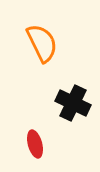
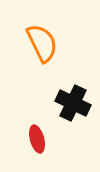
red ellipse: moved 2 px right, 5 px up
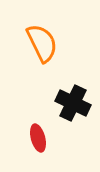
red ellipse: moved 1 px right, 1 px up
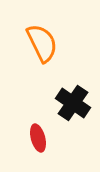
black cross: rotated 8 degrees clockwise
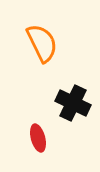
black cross: rotated 8 degrees counterclockwise
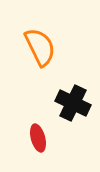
orange semicircle: moved 2 px left, 4 px down
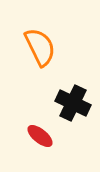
red ellipse: moved 2 px right, 2 px up; rotated 36 degrees counterclockwise
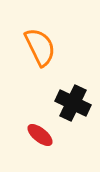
red ellipse: moved 1 px up
